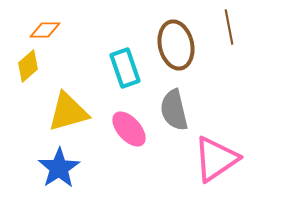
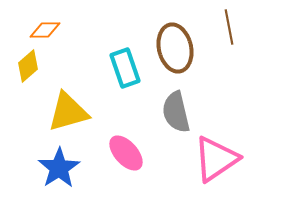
brown ellipse: moved 1 px left, 3 px down
gray semicircle: moved 2 px right, 2 px down
pink ellipse: moved 3 px left, 24 px down
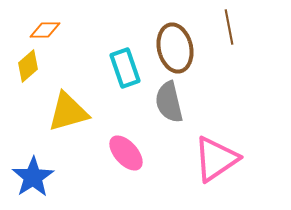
gray semicircle: moved 7 px left, 10 px up
blue star: moved 26 px left, 9 px down
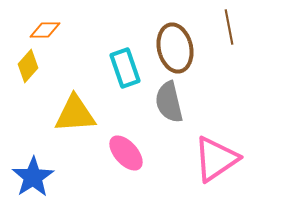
yellow diamond: rotated 8 degrees counterclockwise
yellow triangle: moved 7 px right, 2 px down; rotated 12 degrees clockwise
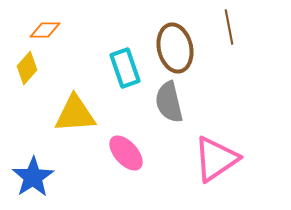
yellow diamond: moved 1 px left, 2 px down
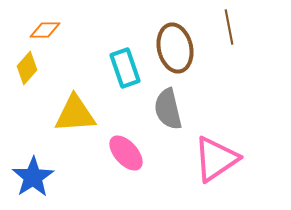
gray semicircle: moved 1 px left, 7 px down
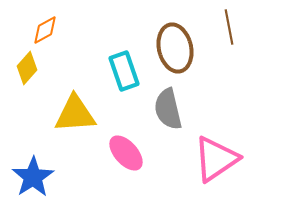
orange diamond: rotated 28 degrees counterclockwise
cyan rectangle: moved 1 px left, 3 px down
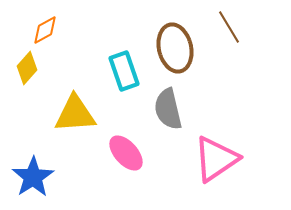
brown line: rotated 20 degrees counterclockwise
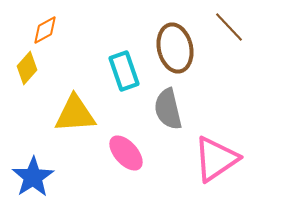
brown line: rotated 12 degrees counterclockwise
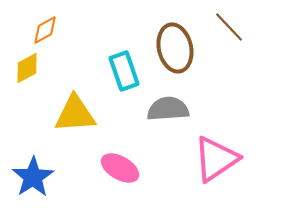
yellow diamond: rotated 20 degrees clockwise
gray semicircle: rotated 99 degrees clockwise
pink ellipse: moved 6 px left, 15 px down; rotated 18 degrees counterclockwise
